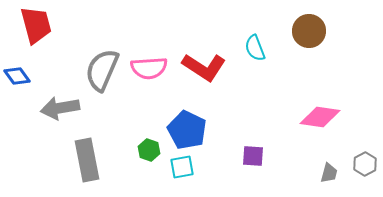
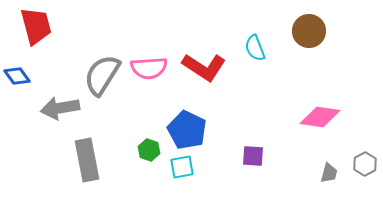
red trapezoid: moved 1 px down
gray semicircle: moved 5 px down; rotated 9 degrees clockwise
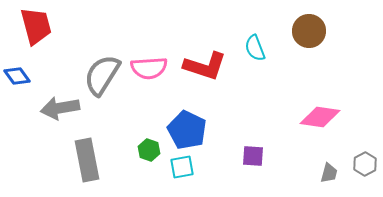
red L-shape: moved 1 px right, 1 px up; rotated 15 degrees counterclockwise
